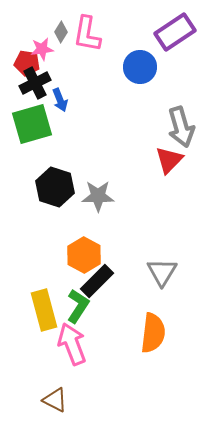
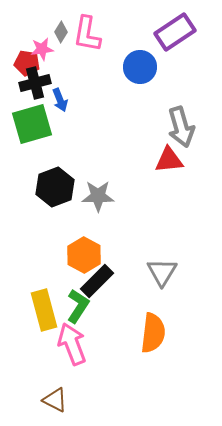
black cross: rotated 12 degrees clockwise
red triangle: rotated 40 degrees clockwise
black hexagon: rotated 21 degrees clockwise
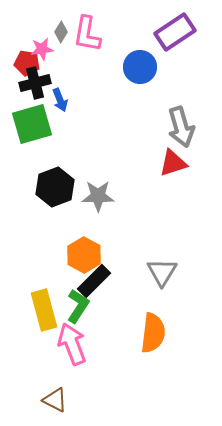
red triangle: moved 4 px right, 3 px down; rotated 12 degrees counterclockwise
black rectangle: moved 3 px left
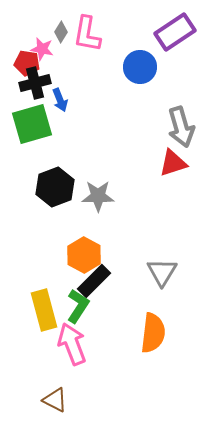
pink star: rotated 20 degrees clockwise
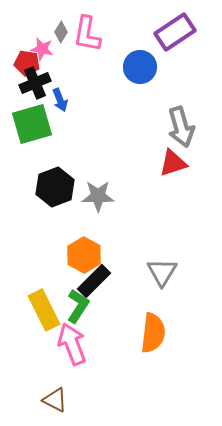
black cross: rotated 8 degrees counterclockwise
yellow rectangle: rotated 12 degrees counterclockwise
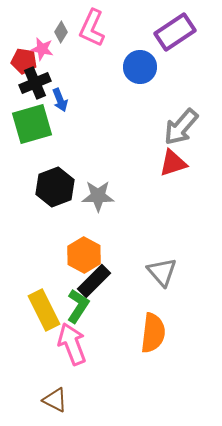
pink L-shape: moved 5 px right, 6 px up; rotated 15 degrees clockwise
red pentagon: moved 3 px left, 2 px up
gray arrow: rotated 57 degrees clockwise
gray triangle: rotated 12 degrees counterclockwise
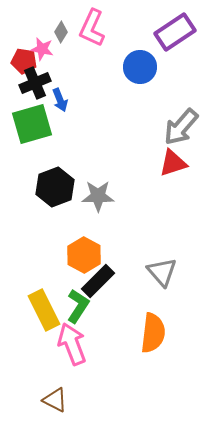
black rectangle: moved 4 px right
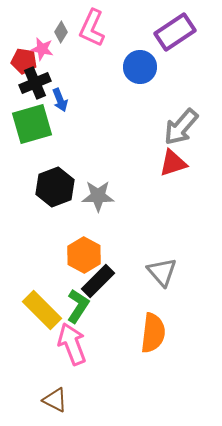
yellow rectangle: moved 2 px left; rotated 18 degrees counterclockwise
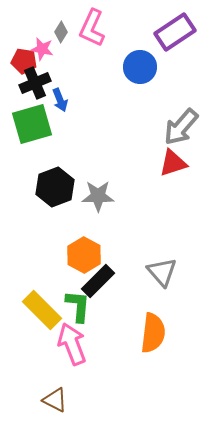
green L-shape: rotated 28 degrees counterclockwise
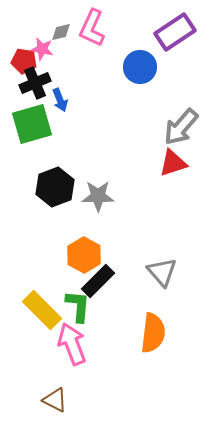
gray diamond: rotated 45 degrees clockwise
